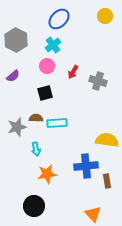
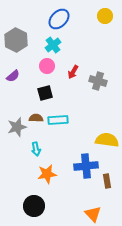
cyan rectangle: moved 1 px right, 3 px up
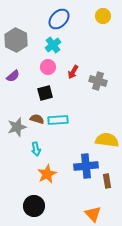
yellow circle: moved 2 px left
pink circle: moved 1 px right, 1 px down
brown semicircle: moved 1 px right, 1 px down; rotated 16 degrees clockwise
orange star: rotated 18 degrees counterclockwise
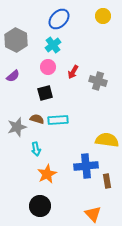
black circle: moved 6 px right
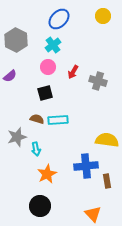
purple semicircle: moved 3 px left
gray star: moved 10 px down
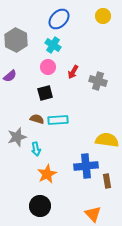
cyan cross: rotated 21 degrees counterclockwise
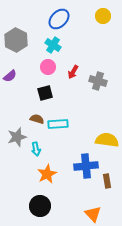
cyan rectangle: moved 4 px down
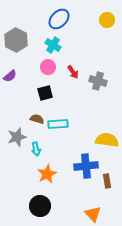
yellow circle: moved 4 px right, 4 px down
red arrow: rotated 64 degrees counterclockwise
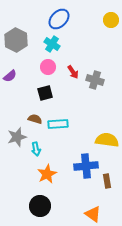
yellow circle: moved 4 px right
cyan cross: moved 1 px left, 1 px up
gray cross: moved 3 px left, 1 px up
brown semicircle: moved 2 px left
orange triangle: rotated 12 degrees counterclockwise
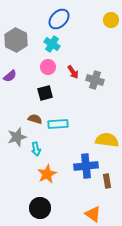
black circle: moved 2 px down
